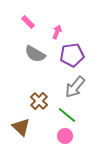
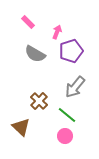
purple pentagon: moved 1 px left, 4 px up; rotated 10 degrees counterclockwise
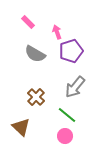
pink arrow: rotated 40 degrees counterclockwise
brown cross: moved 3 px left, 4 px up
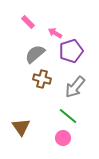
pink arrow: moved 2 px left, 1 px down; rotated 40 degrees counterclockwise
gray semicircle: rotated 110 degrees clockwise
brown cross: moved 6 px right, 18 px up; rotated 30 degrees counterclockwise
green line: moved 1 px right, 1 px down
brown triangle: rotated 12 degrees clockwise
pink circle: moved 2 px left, 2 px down
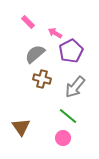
purple pentagon: rotated 10 degrees counterclockwise
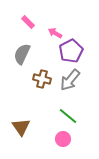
gray semicircle: moved 13 px left; rotated 25 degrees counterclockwise
gray arrow: moved 5 px left, 7 px up
pink circle: moved 1 px down
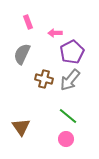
pink rectangle: rotated 24 degrees clockwise
pink arrow: rotated 32 degrees counterclockwise
purple pentagon: moved 1 px right, 1 px down
brown cross: moved 2 px right
pink circle: moved 3 px right
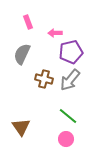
purple pentagon: moved 1 px left; rotated 15 degrees clockwise
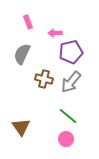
gray arrow: moved 1 px right, 2 px down
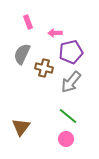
brown cross: moved 11 px up
brown triangle: rotated 12 degrees clockwise
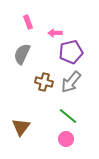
brown cross: moved 14 px down
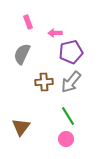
brown cross: rotated 18 degrees counterclockwise
green line: rotated 18 degrees clockwise
